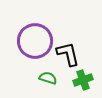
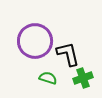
green cross: moved 2 px up
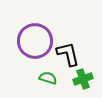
green cross: moved 1 px down
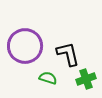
purple circle: moved 10 px left, 5 px down
green cross: moved 3 px right
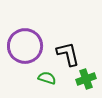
green semicircle: moved 1 px left
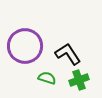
black L-shape: rotated 20 degrees counterclockwise
green cross: moved 7 px left, 1 px down
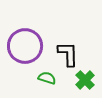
black L-shape: rotated 32 degrees clockwise
green cross: moved 6 px right; rotated 24 degrees counterclockwise
